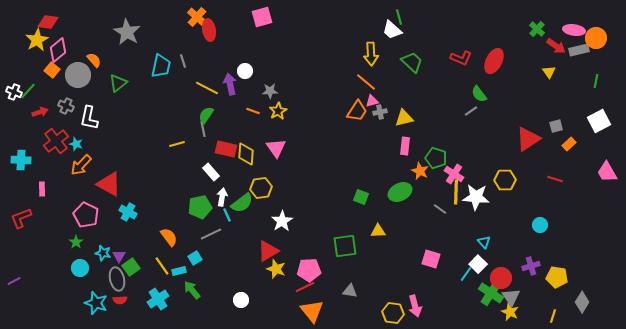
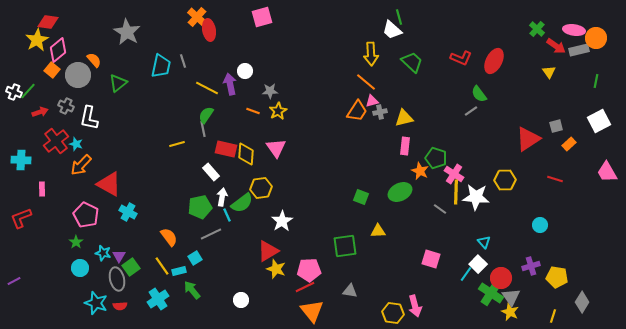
red semicircle at (120, 300): moved 6 px down
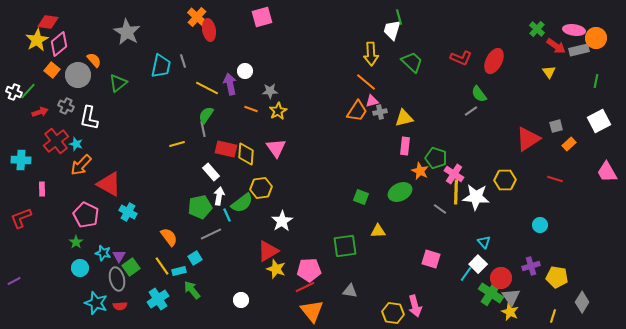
white trapezoid at (392, 30): rotated 65 degrees clockwise
pink diamond at (58, 50): moved 1 px right, 6 px up
orange line at (253, 111): moved 2 px left, 2 px up
white arrow at (222, 197): moved 3 px left, 1 px up
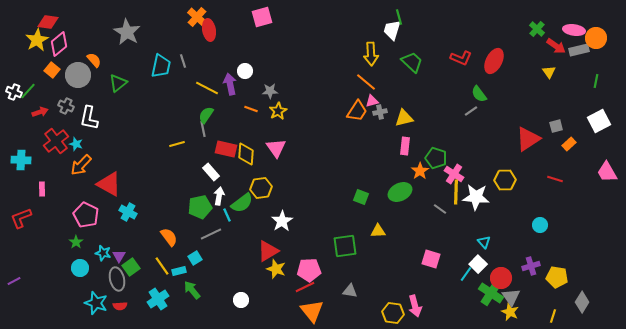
orange star at (420, 171): rotated 12 degrees clockwise
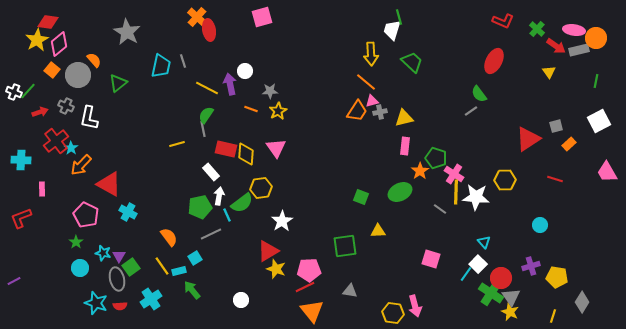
red L-shape at (461, 58): moved 42 px right, 37 px up
cyan star at (76, 144): moved 5 px left, 4 px down; rotated 16 degrees clockwise
cyan cross at (158, 299): moved 7 px left
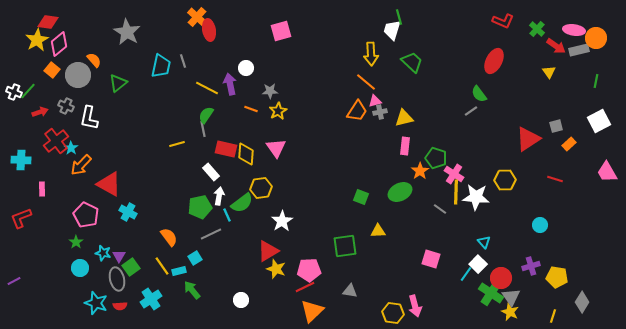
pink square at (262, 17): moved 19 px right, 14 px down
white circle at (245, 71): moved 1 px right, 3 px up
pink triangle at (372, 101): moved 3 px right
orange triangle at (312, 311): rotated 25 degrees clockwise
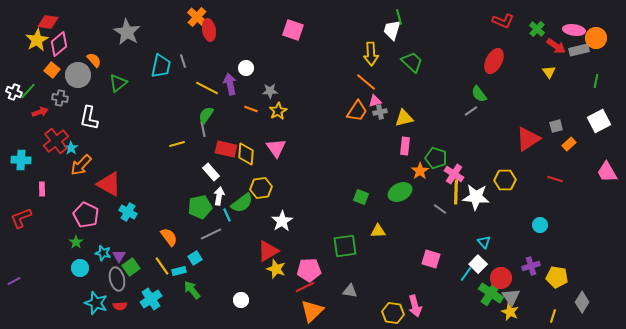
pink square at (281, 31): moved 12 px right, 1 px up; rotated 35 degrees clockwise
gray cross at (66, 106): moved 6 px left, 8 px up; rotated 14 degrees counterclockwise
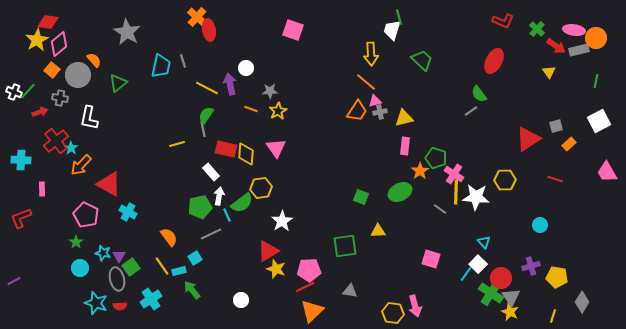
green trapezoid at (412, 62): moved 10 px right, 2 px up
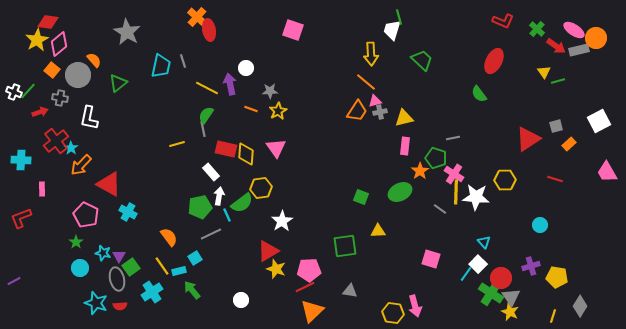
pink ellipse at (574, 30): rotated 25 degrees clockwise
yellow triangle at (549, 72): moved 5 px left
green line at (596, 81): moved 38 px left; rotated 64 degrees clockwise
gray line at (471, 111): moved 18 px left, 27 px down; rotated 24 degrees clockwise
cyan cross at (151, 299): moved 1 px right, 7 px up
gray diamond at (582, 302): moved 2 px left, 4 px down
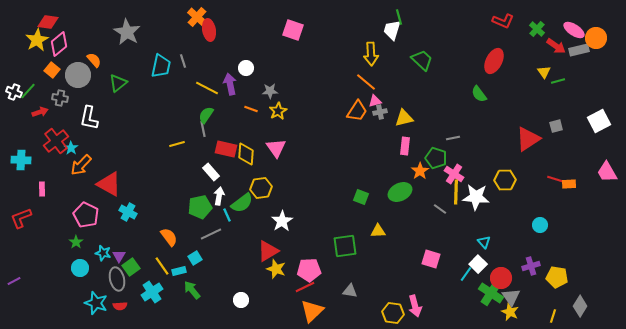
orange rectangle at (569, 144): moved 40 px down; rotated 40 degrees clockwise
